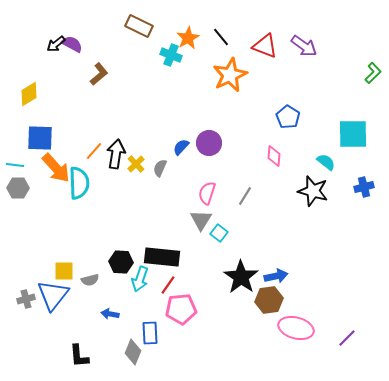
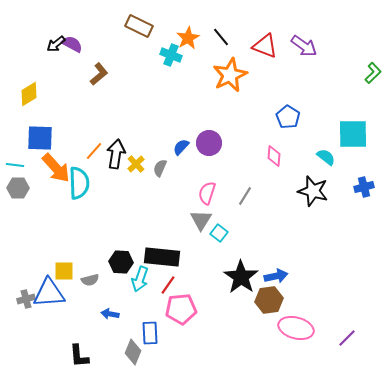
cyan semicircle at (326, 162): moved 5 px up
blue triangle at (53, 295): moved 4 px left, 2 px up; rotated 48 degrees clockwise
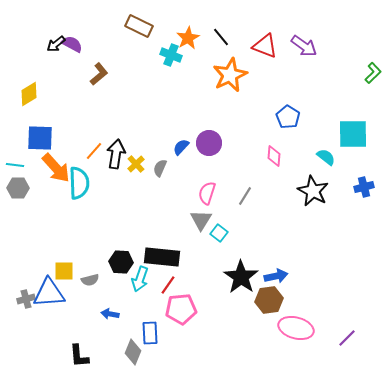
black star at (313, 191): rotated 12 degrees clockwise
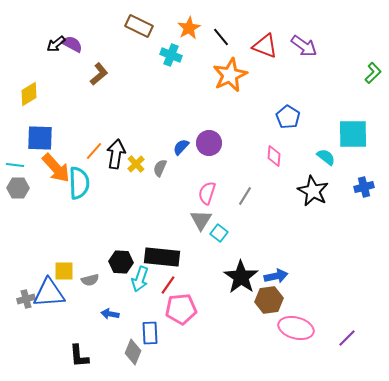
orange star at (188, 38): moved 1 px right, 10 px up
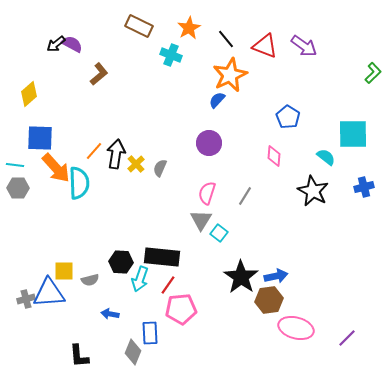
black line at (221, 37): moved 5 px right, 2 px down
yellow diamond at (29, 94): rotated 10 degrees counterclockwise
blue semicircle at (181, 147): moved 36 px right, 47 px up
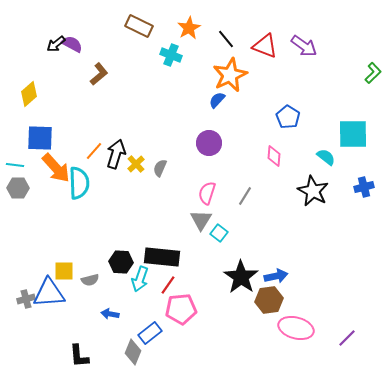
black arrow at (116, 154): rotated 8 degrees clockwise
blue rectangle at (150, 333): rotated 55 degrees clockwise
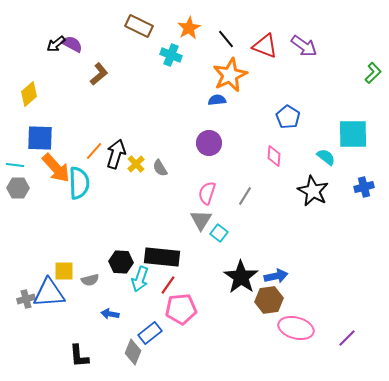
blue semicircle at (217, 100): rotated 42 degrees clockwise
gray semicircle at (160, 168): rotated 54 degrees counterclockwise
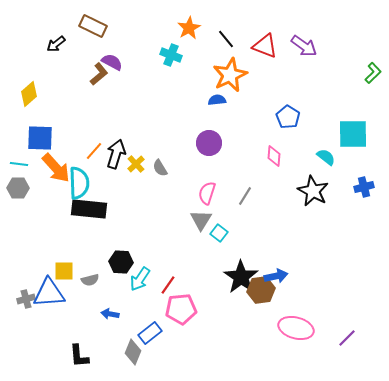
brown rectangle at (139, 26): moved 46 px left
purple semicircle at (72, 44): moved 40 px right, 18 px down
cyan line at (15, 165): moved 4 px right, 1 px up
black rectangle at (162, 257): moved 73 px left, 48 px up
cyan arrow at (140, 279): rotated 15 degrees clockwise
brown hexagon at (269, 300): moved 8 px left, 10 px up
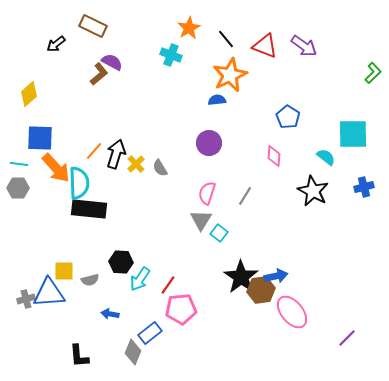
pink ellipse at (296, 328): moved 4 px left, 16 px up; rotated 36 degrees clockwise
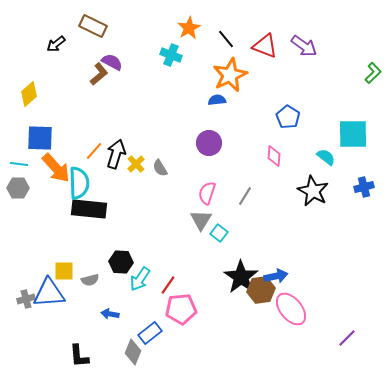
pink ellipse at (292, 312): moved 1 px left, 3 px up
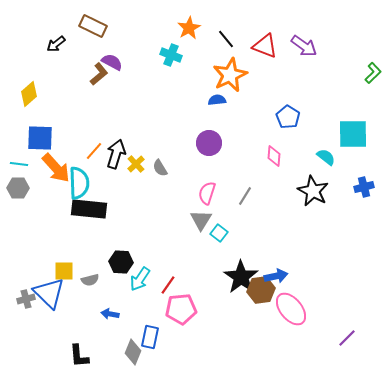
blue triangle at (49, 293): rotated 48 degrees clockwise
blue rectangle at (150, 333): moved 4 px down; rotated 40 degrees counterclockwise
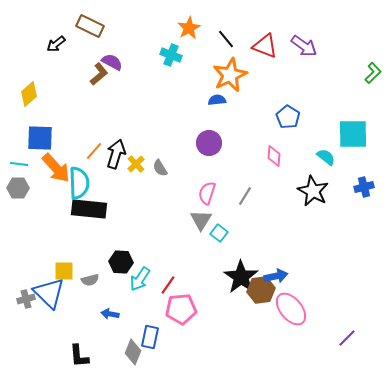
brown rectangle at (93, 26): moved 3 px left
